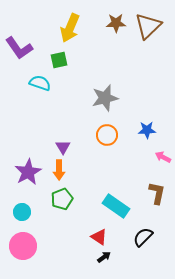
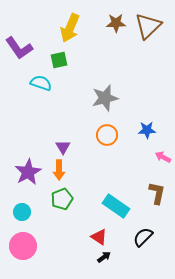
cyan semicircle: moved 1 px right
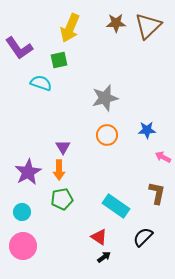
green pentagon: rotated 10 degrees clockwise
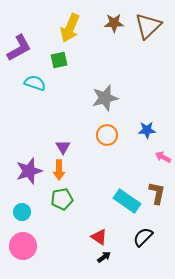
brown star: moved 2 px left
purple L-shape: rotated 84 degrees counterclockwise
cyan semicircle: moved 6 px left
purple star: moved 1 px right, 1 px up; rotated 12 degrees clockwise
cyan rectangle: moved 11 px right, 5 px up
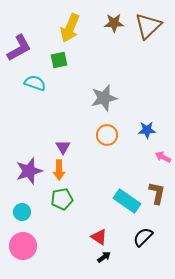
gray star: moved 1 px left
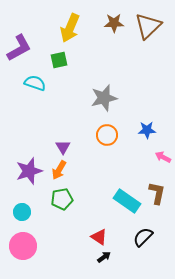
orange arrow: rotated 30 degrees clockwise
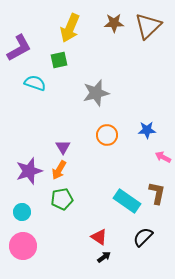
gray star: moved 8 px left, 5 px up
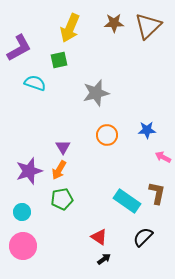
black arrow: moved 2 px down
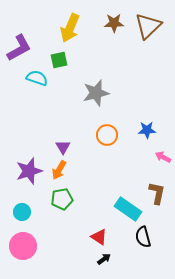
cyan semicircle: moved 2 px right, 5 px up
cyan rectangle: moved 1 px right, 8 px down
black semicircle: rotated 60 degrees counterclockwise
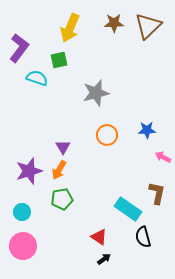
purple L-shape: rotated 24 degrees counterclockwise
